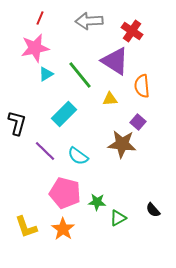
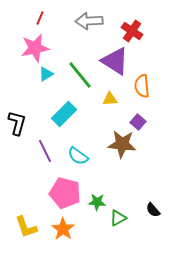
purple line: rotated 20 degrees clockwise
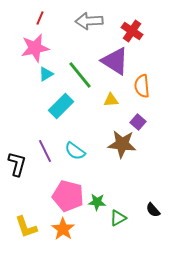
yellow triangle: moved 1 px right, 1 px down
cyan rectangle: moved 3 px left, 8 px up
black L-shape: moved 41 px down
cyan semicircle: moved 3 px left, 5 px up
pink pentagon: moved 3 px right, 3 px down
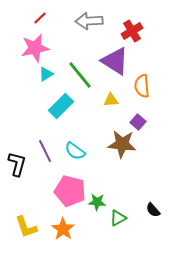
red line: rotated 24 degrees clockwise
red cross: rotated 25 degrees clockwise
pink pentagon: moved 2 px right, 5 px up
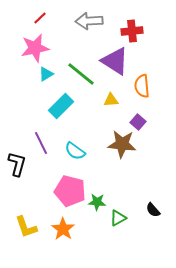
red cross: rotated 25 degrees clockwise
green line: moved 1 px right, 1 px up; rotated 12 degrees counterclockwise
purple line: moved 4 px left, 8 px up
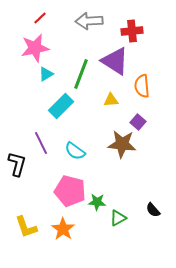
green line: rotated 72 degrees clockwise
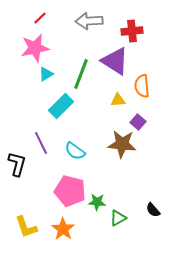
yellow triangle: moved 7 px right
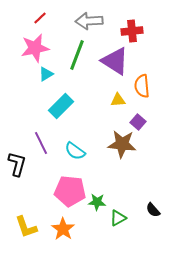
green line: moved 4 px left, 19 px up
pink pentagon: rotated 8 degrees counterclockwise
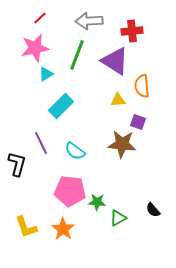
purple square: rotated 21 degrees counterclockwise
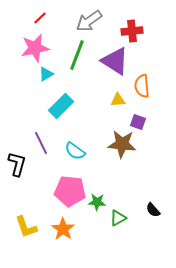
gray arrow: rotated 32 degrees counterclockwise
